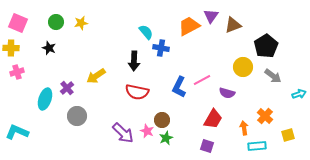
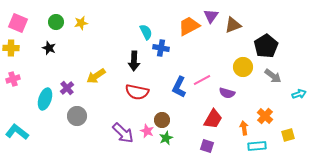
cyan semicircle: rotated 14 degrees clockwise
pink cross: moved 4 px left, 7 px down
cyan L-shape: rotated 15 degrees clockwise
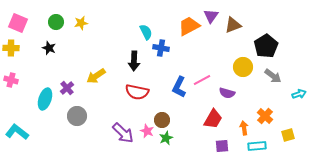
pink cross: moved 2 px left, 1 px down; rotated 32 degrees clockwise
purple square: moved 15 px right; rotated 24 degrees counterclockwise
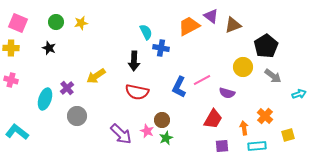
purple triangle: rotated 28 degrees counterclockwise
purple arrow: moved 2 px left, 1 px down
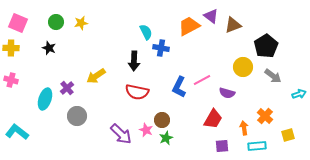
pink star: moved 1 px left, 1 px up
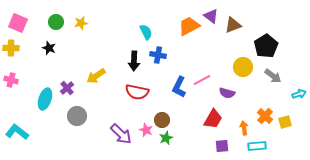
blue cross: moved 3 px left, 7 px down
yellow square: moved 3 px left, 13 px up
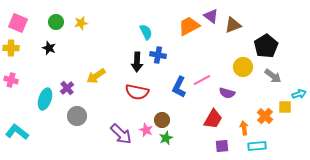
black arrow: moved 3 px right, 1 px down
yellow square: moved 15 px up; rotated 16 degrees clockwise
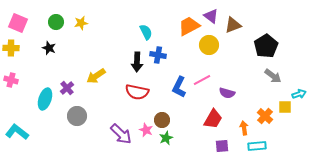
yellow circle: moved 34 px left, 22 px up
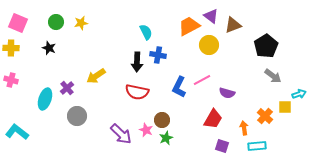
purple square: rotated 24 degrees clockwise
